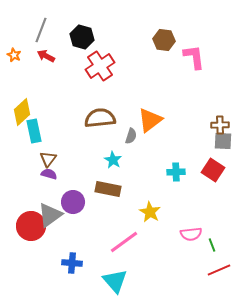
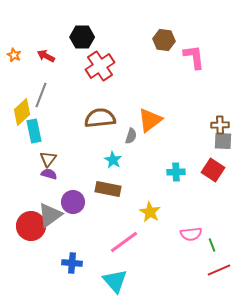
gray line: moved 65 px down
black hexagon: rotated 15 degrees counterclockwise
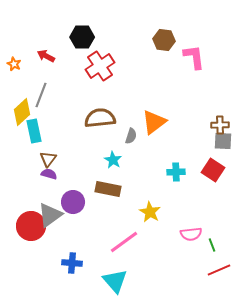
orange star: moved 9 px down
orange triangle: moved 4 px right, 2 px down
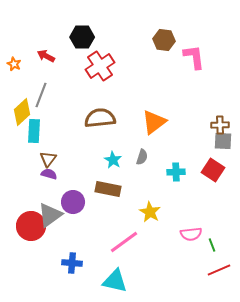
cyan rectangle: rotated 15 degrees clockwise
gray semicircle: moved 11 px right, 21 px down
cyan triangle: rotated 36 degrees counterclockwise
